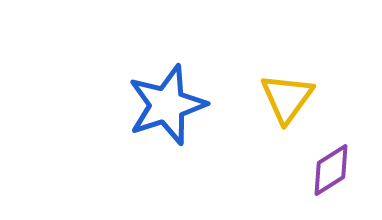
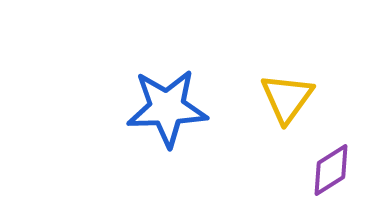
blue star: moved 3 px down; rotated 16 degrees clockwise
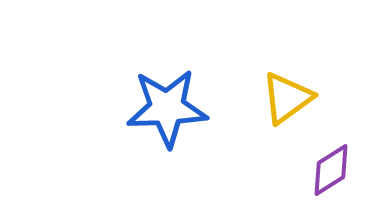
yellow triangle: rotated 18 degrees clockwise
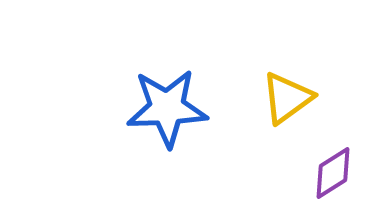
purple diamond: moved 2 px right, 3 px down
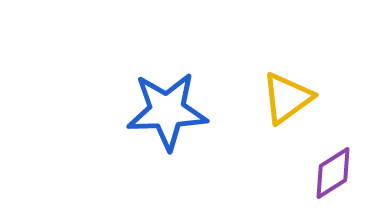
blue star: moved 3 px down
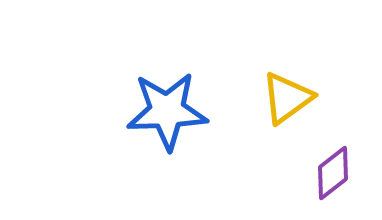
purple diamond: rotated 6 degrees counterclockwise
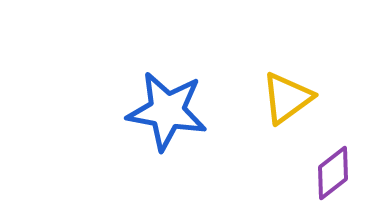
blue star: rotated 12 degrees clockwise
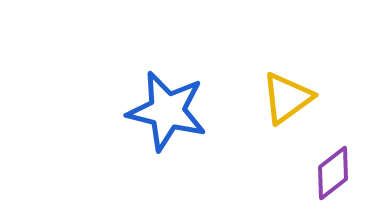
blue star: rotated 4 degrees clockwise
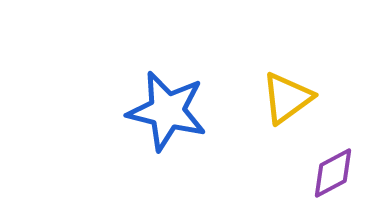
purple diamond: rotated 10 degrees clockwise
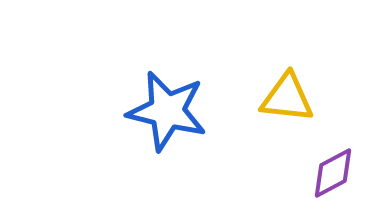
yellow triangle: rotated 42 degrees clockwise
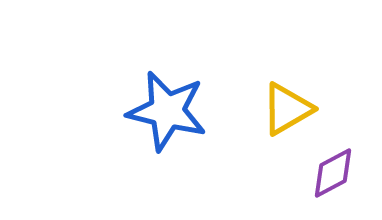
yellow triangle: moved 11 px down; rotated 36 degrees counterclockwise
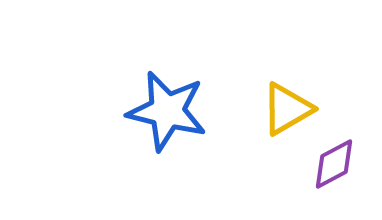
purple diamond: moved 1 px right, 9 px up
